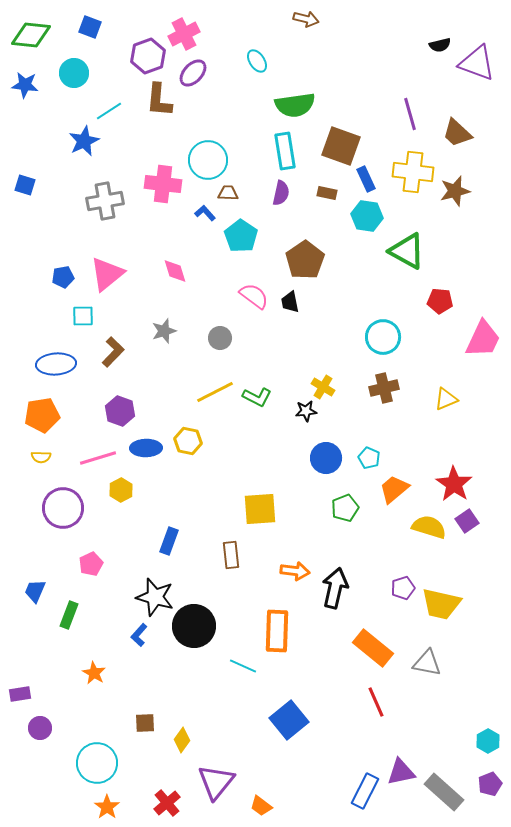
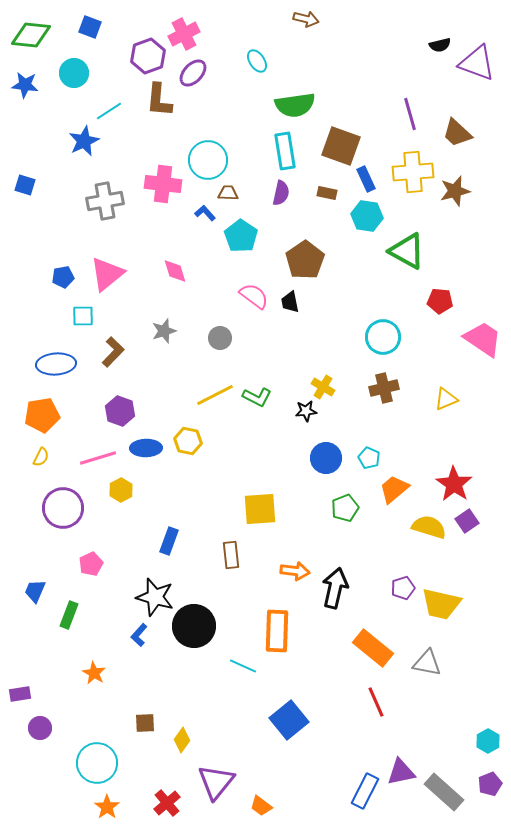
yellow cross at (413, 172): rotated 12 degrees counterclockwise
pink trapezoid at (483, 339): rotated 81 degrees counterclockwise
yellow line at (215, 392): moved 3 px down
yellow semicircle at (41, 457): rotated 66 degrees counterclockwise
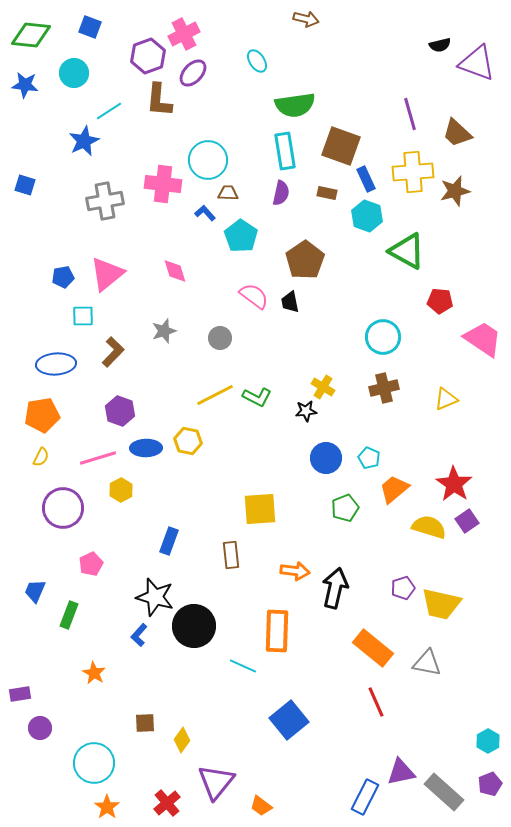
cyan hexagon at (367, 216): rotated 12 degrees clockwise
cyan circle at (97, 763): moved 3 px left
blue rectangle at (365, 791): moved 6 px down
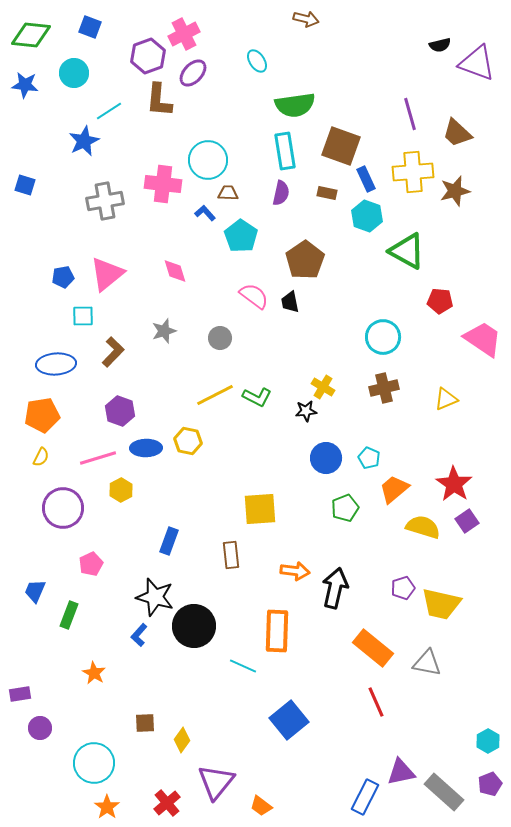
yellow semicircle at (429, 527): moved 6 px left
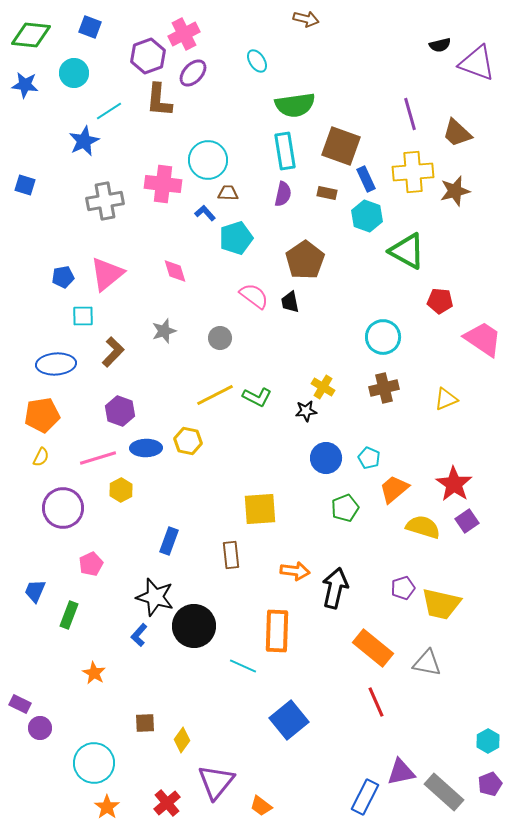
purple semicircle at (281, 193): moved 2 px right, 1 px down
cyan pentagon at (241, 236): moved 5 px left, 2 px down; rotated 20 degrees clockwise
purple rectangle at (20, 694): moved 10 px down; rotated 35 degrees clockwise
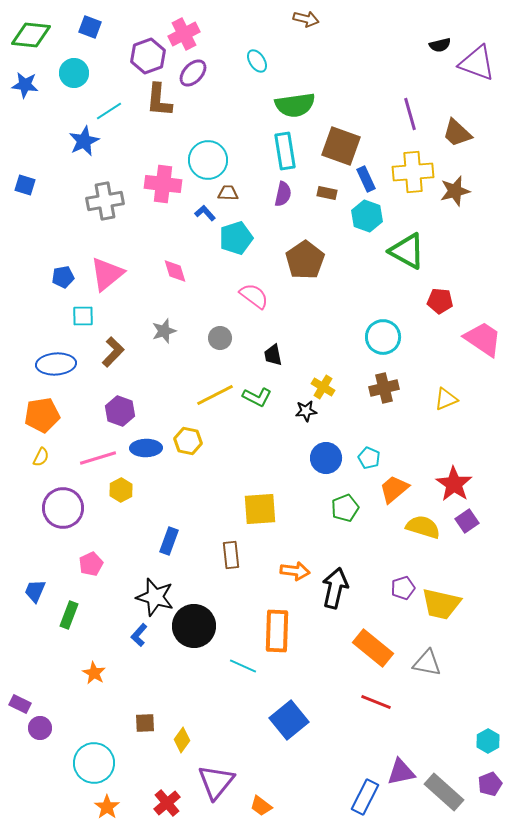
black trapezoid at (290, 302): moved 17 px left, 53 px down
red line at (376, 702): rotated 44 degrees counterclockwise
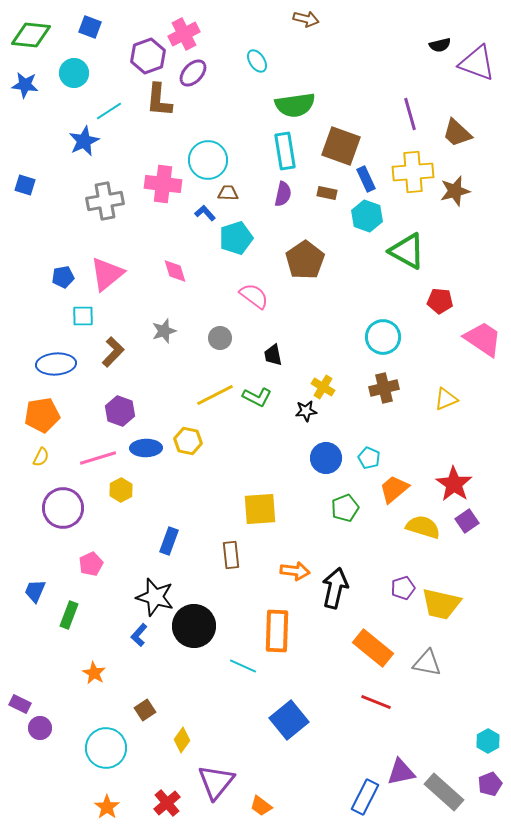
brown square at (145, 723): moved 13 px up; rotated 30 degrees counterclockwise
cyan circle at (94, 763): moved 12 px right, 15 px up
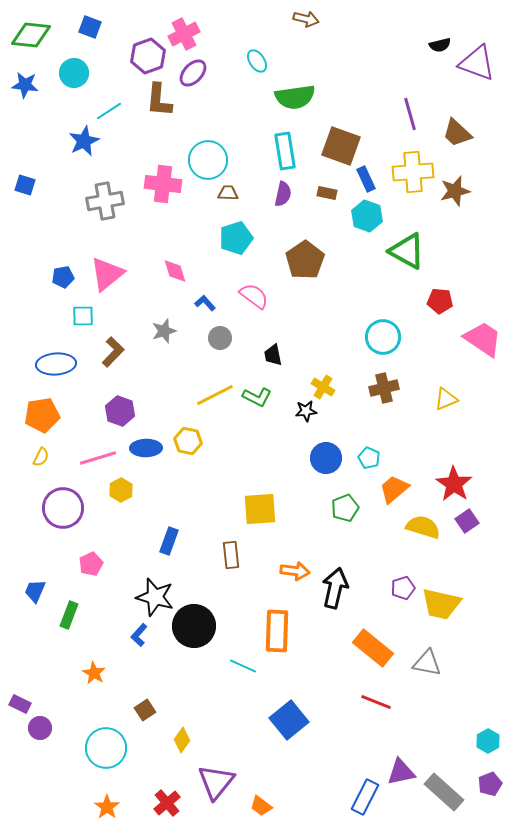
green semicircle at (295, 105): moved 8 px up
blue L-shape at (205, 213): moved 90 px down
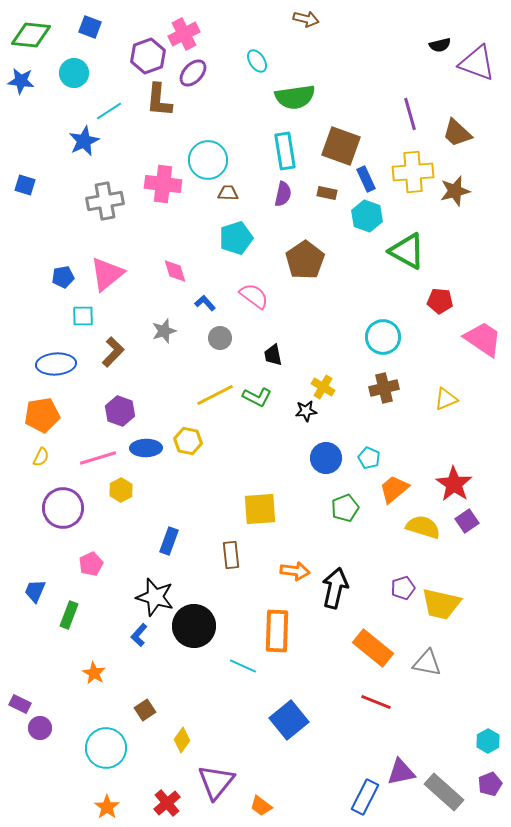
blue star at (25, 85): moved 4 px left, 4 px up
